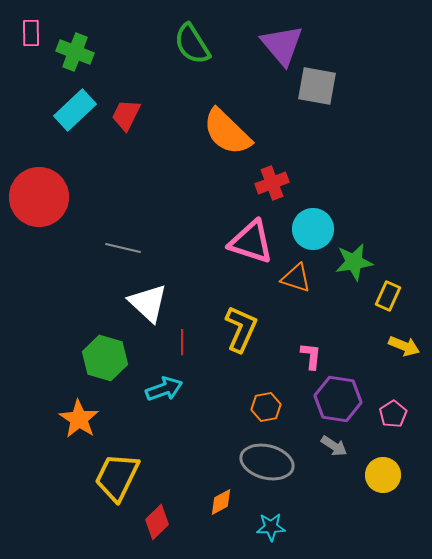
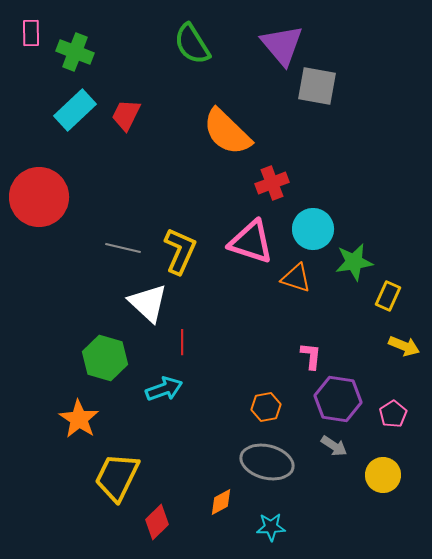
yellow L-shape: moved 61 px left, 78 px up
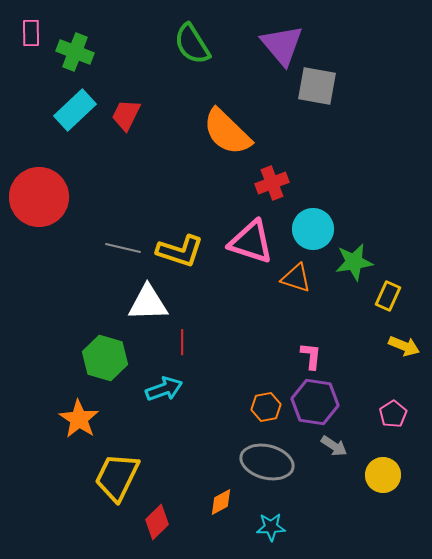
yellow L-shape: rotated 84 degrees clockwise
white triangle: rotated 45 degrees counterclockwise
purple hexagon: moved 23 px left, 3 px down
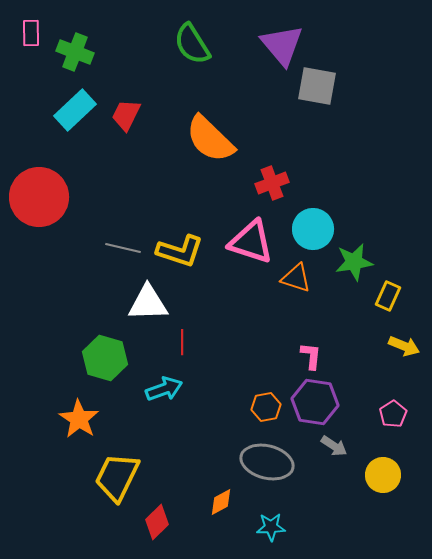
orange semicircle: moved 17 px left, 7 px down
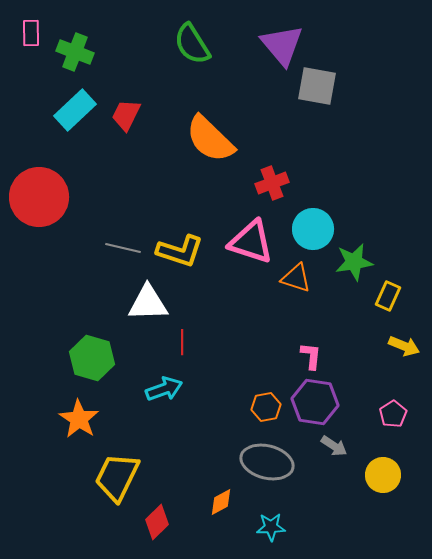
green hexagon: moved 13 px left
